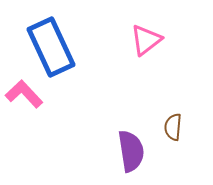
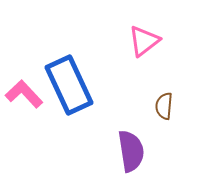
pink triangle: moved 2 px left, 1 px down
blue rectangle: moved 18 px right, 38 px down
brown semicircle: moved 9 px left, 21 px up
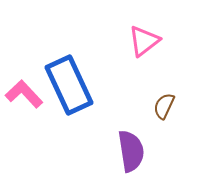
brown semicircle: rotated 20 degrees clockwise
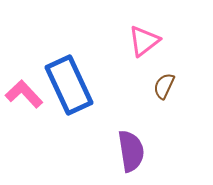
brown semicircle: moved 20 px up
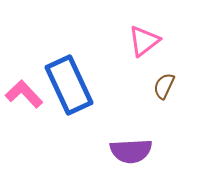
purple semicircle: rotated 96 degrees clockwise
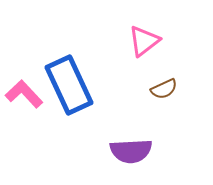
brown semicircle: moved 3 px down; rotated 140 degrees counterclockwise
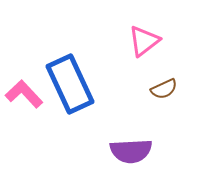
blue rectangle: moved 1 px right, 1 px up
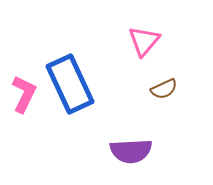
pink triangle: rotated 12 degrees counterclockwise
pink L-shape: rotated 69 degrees clockwise
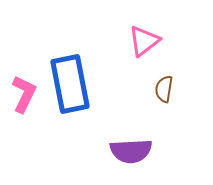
pink triangle: rotated 12 degrees clockwise
blue rectangle: rotated 14 degrees clockwise
brown semicircle: rotated 124 degrees clockwise
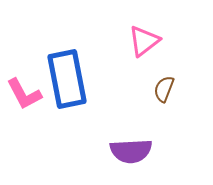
blue rectangle: moved 3 px left, 5 px up
brown semicircle: rotated 12 degrees clockwise
pink L-shape: rotated 126 degrees clockwise
